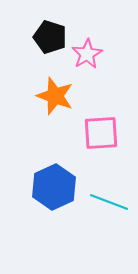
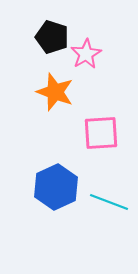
black pentagon: moved 2 px right
pink star: moved 1 px left
orange star: moved 4 px up
blue hexagon: moved 2 px right
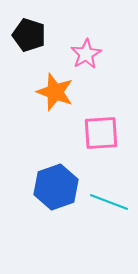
black pentagon: moved 23 px left, 2 px up
blue hexagon: rotated 6 degrees clockwise
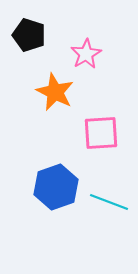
orange star: rotated 6 degrees clockwise
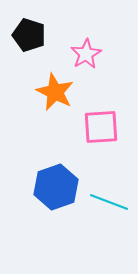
pink square: moved 6 px up
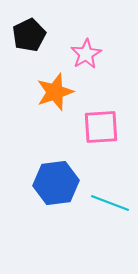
black pentagon: rotated 28 degrees clockwise
orange star: rotated 27 degrees clockwise
blue hexagon: moved 4 px up; rotated 12 degrees clockwise
cyan line: moved 1 px right, 1 px down
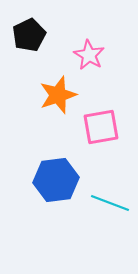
pink star: moved 3 px right, 1 px down; rotated 12 degrees counterclockwise
orange star: moved 3 px right, 3 px down
pink square: rotated 6 degrees counterclockwise
blue hexagon: moved 3 px up
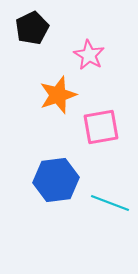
black pentagon: moved 3 px right, 7 px up
